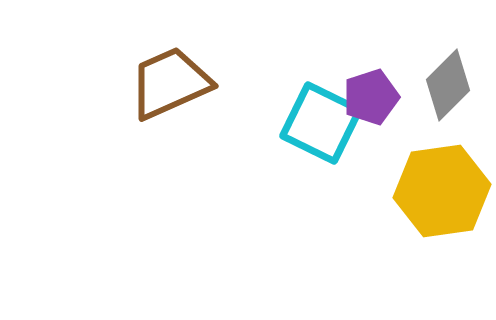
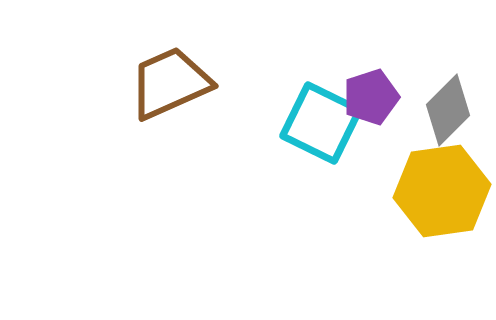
gray diamond: moved 25 px down
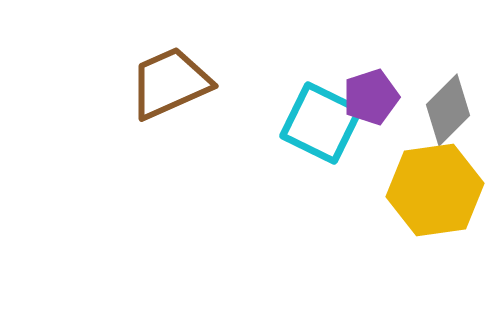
yellow hexagon: moved 7 px left, 1 px up
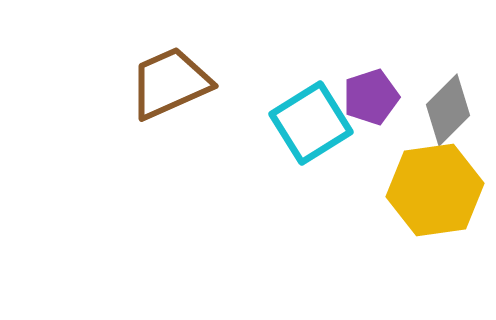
cyan square: moved 10 px left; rotated 32 degrees clockwise
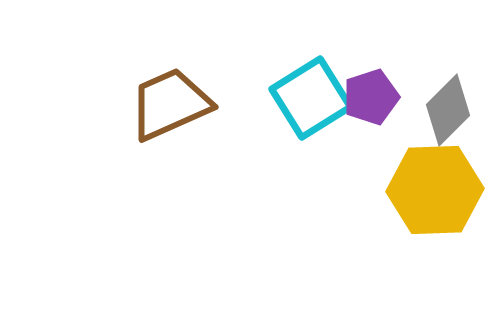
brown trapezoid: moved 21 px down
cyan square: moved 25 px up
yellow hexagon: rotated 6 degrees clockwise
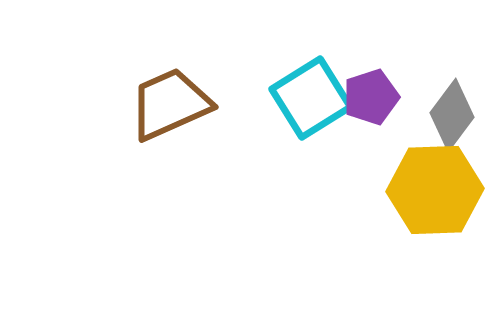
gray diamond: moved 4 px right, 5 px down; rotated 8 degrees counterclockwise
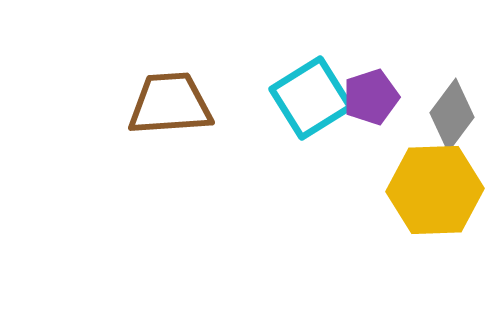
brown trapezoid: rotated 20 degrees clockwise
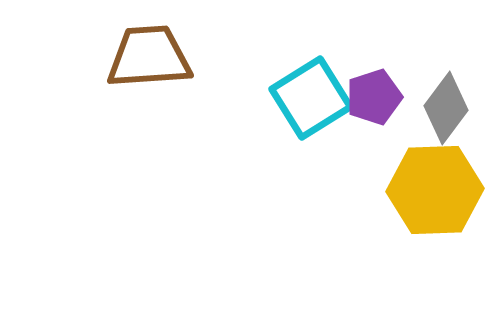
purple pentagon: moved 3 px right
brown trapezoid: moved 21 px left, 47 px up
gray diamond: moved 6 px left, 7 px up
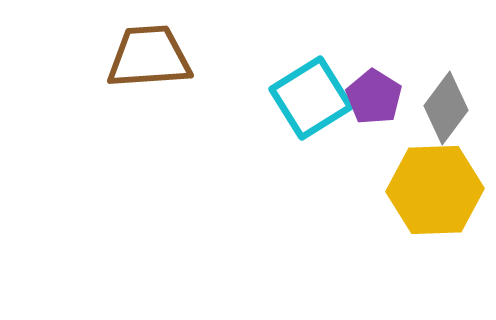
purple pentagon: rotated 22 degrees counterclockwise
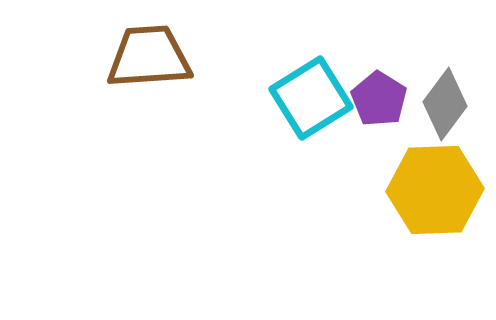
purple pentagon: moved 5 px right, 2 px down
gray diamond: moved 1 px left, 4 px up
